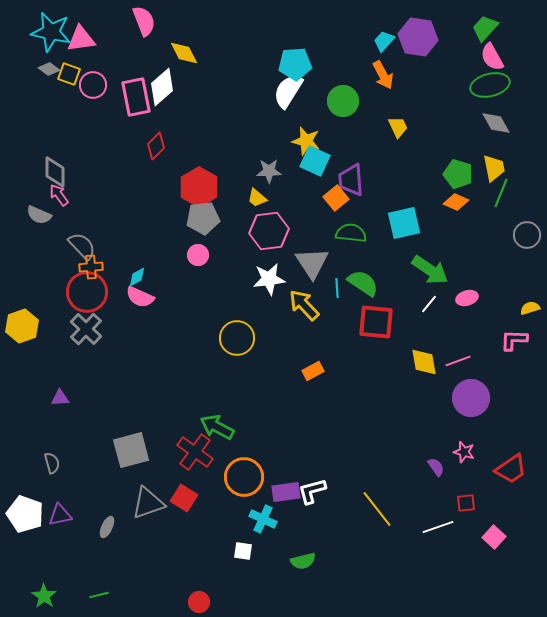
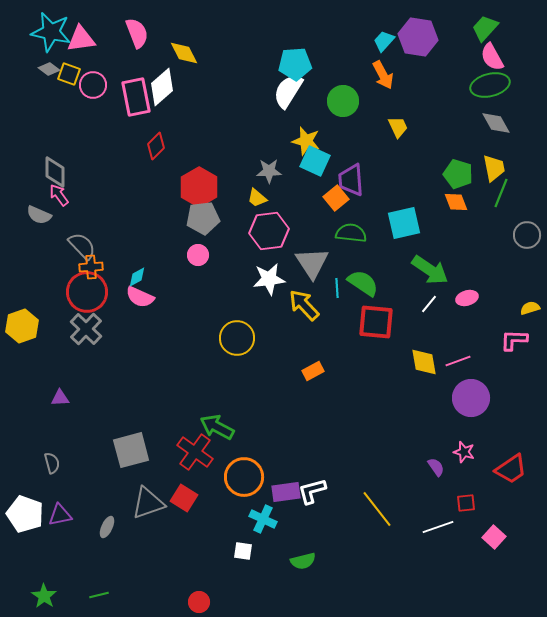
pink semicircle at (144, 21): moved 7 px left, 12 px down
orange diamond at (456, 202): rotated 45 degrees clockwise
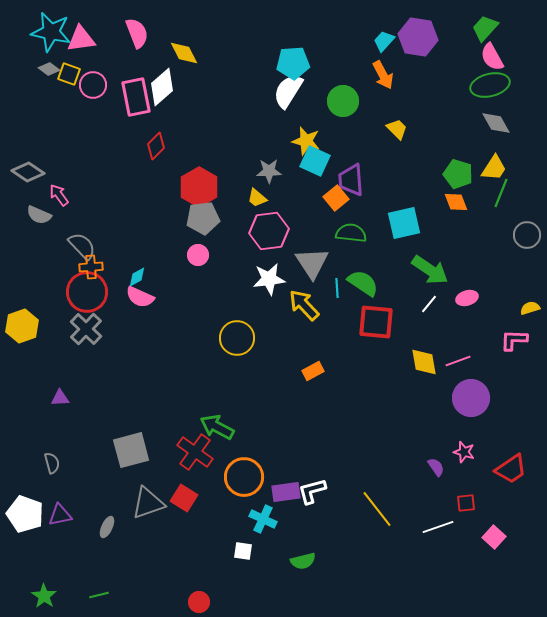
cyan pentagon at (295, 64): moved 2 px left, 1 px up
yellow trapezoid at (398, 127): moved 1 px left, 2 px down; rotated 20 degrees counterclockwise
yellow trapezoid at (494, 168): rotated 44 degrees clockwise
gray diamond at (55, 172): moved 27 px left; rotated 56 degrees counterclockwise
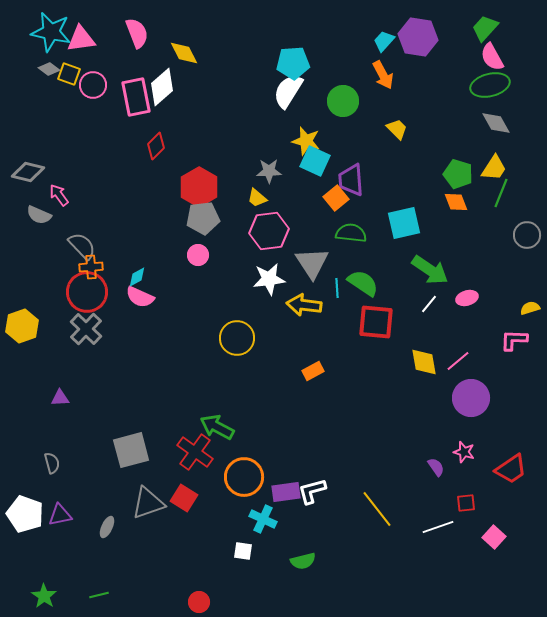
gray diamond at (28, 172): rotated 20 degrees counterclockwise
yellow arrow at (304, 305): rotated 40 degrees counterclockwise
pink line at (458, 361): rotated 20 degrees counterclockwise
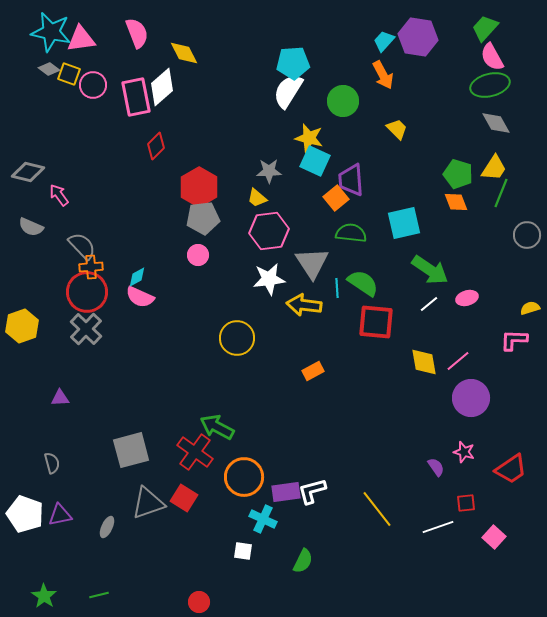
yellow star at (306, 141): moved 3 px right, 3 px up
gray semicircle at (39, 215): moved 8 px left, 12 px down
white line at (429, 304): rotated 12 degrees clockwise
green semicircle at (303, 561): rotated 50 degrees counterclockwise
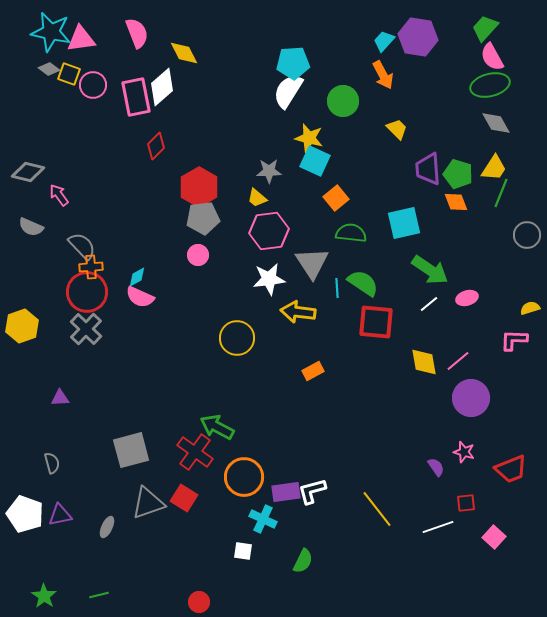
purple trapezoid at (351, 180): moved 77 px right, 11 px up
yellow arrow at (304, 305): moved 6 px left, 7 px down
red trapezoid at (511, 469): rotated 12 degrees clockwise
